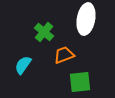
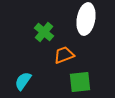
cyan semicircle: moved 16 px down
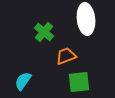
white ellipse: rotated 16 degrees counterclockwise
orange trapezoid: moved 2 px right, 1 px down
green square: moved 1 px left
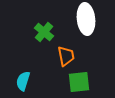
orange trapezoid: rotated 100 degrees clockwise
cyan semicircle: rotated 18 degrees counterclockwise
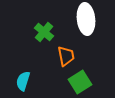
green square: moved 1 px right; rotated 25 degrees counterclockwise
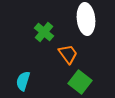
orange trapezoid: moved 2 px right, 2 px up; rotated 25 degrees counterclockwise
green square: rotated 20 degrees counterclockwise
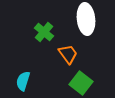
green square: moved 1 px right, 1 px down
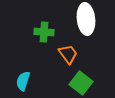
green cross: rotated 36 degrees counterclockwise
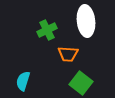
white ellipse: moved 2 px down
green cross: moved 3 px right, 2 px up; rotated 30 degrees counterclockwise
orange trapezoid: rotated 130 degrees clockwise
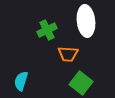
cyan semicircle: moved 2 px left
